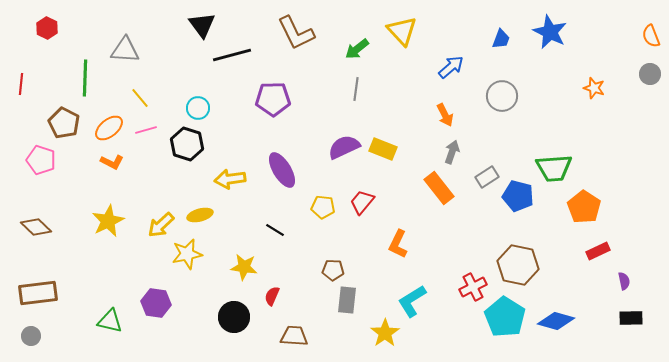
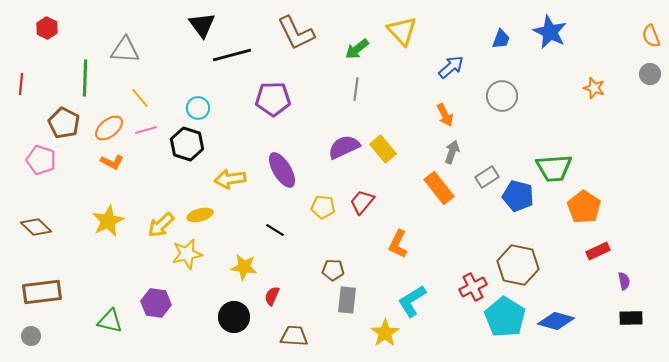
yellow rectangle at (383, 149): rotated 28 degrees clockwise
brown rectangle at (38, 293): moved 4 px right, 1 px up
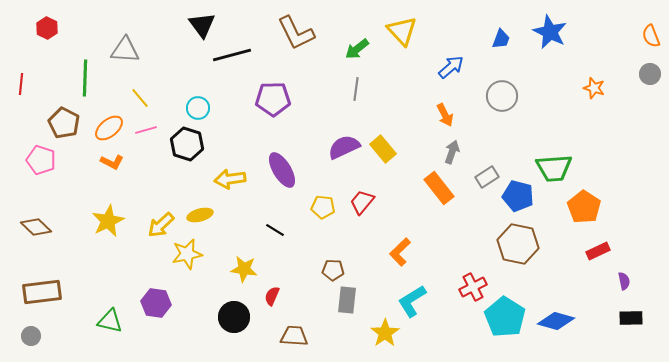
orange L-shape at (398, 244): moved 2 px right, 8 px down; rotated 20 degrees clockwise
brown hexagon at (518, 265): moved 21 px up
yellow star at (244, 267): moved 2 px down
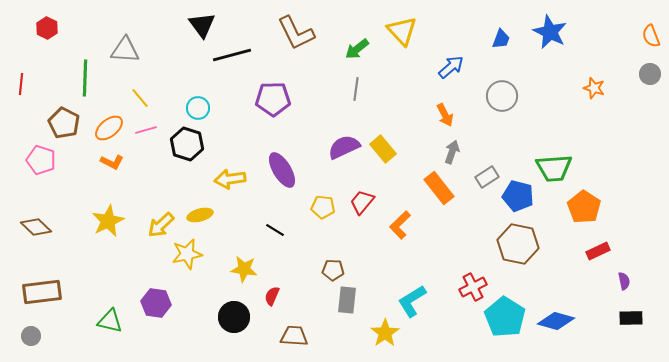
orange L-shape at (400, 252): moved 27 px up
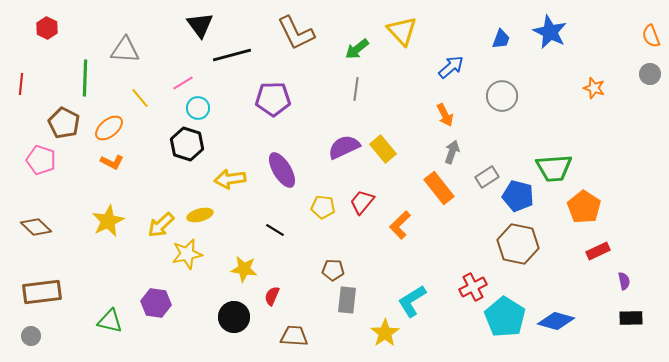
black triangle at (202, 25): moved 2 px left
pink line at (146, 130): moved 37 px right, 47 px up; rotated 15 degrees counterclockwise
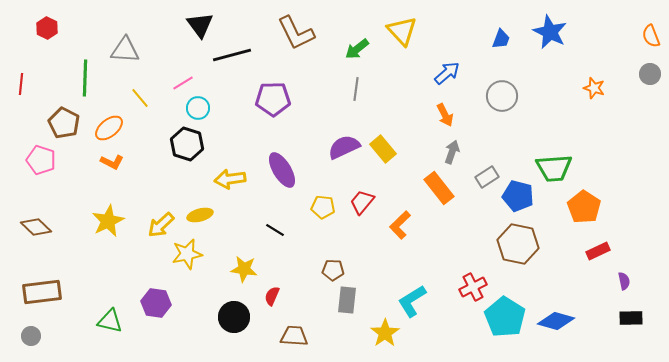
blue arrow at (451, 67): moved 4 px left, 6 px down
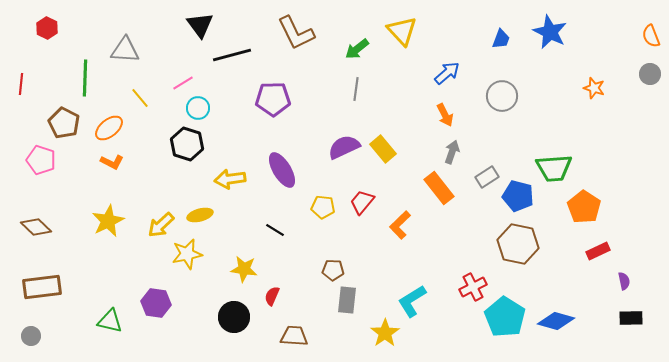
brown rectangle at (42, 292): moved 5 px up
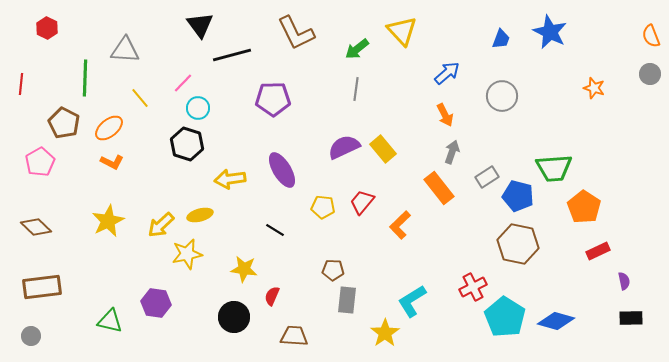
pink line at (183, 83): rotated 15 degrees counterclockwise
pink pentagon at (41, 160): moved 1 px left, 2 px down; rotated 24 degrees clockwise
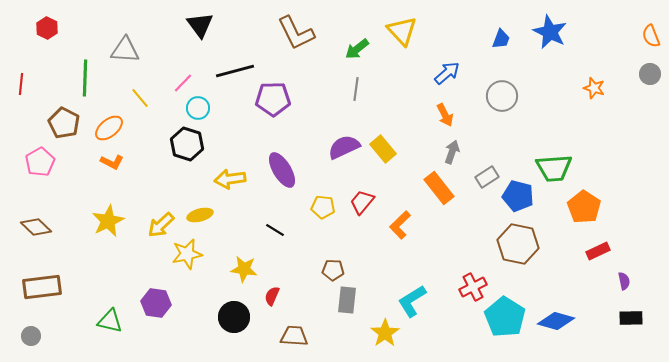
black line at (232, 55): moved 3 px right, 16 px down
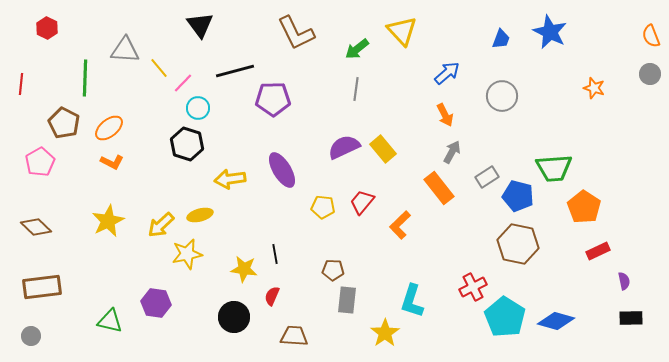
yellow line at (140, 98): moved 19 px right, 30 px up
gray arrow at (452, 152): rotated 10 degrees clockwise
black line at (275, 230): moved 24 px down; rotated 48 degrees clockwise
cyan L-shape at (412, 301): rotated 40 degrees counterclockwise
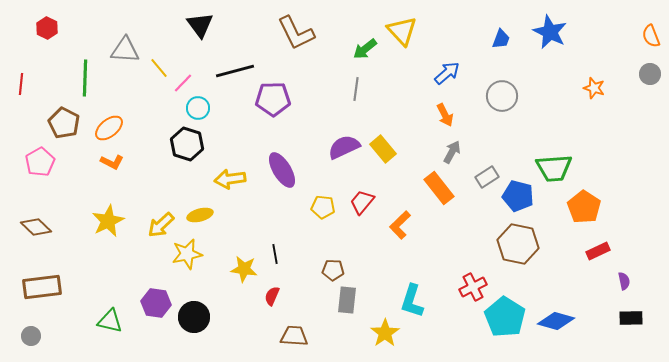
green arrow at (357, 49): moved 8 px right
black circle at (234, 317): moved 40 px left
